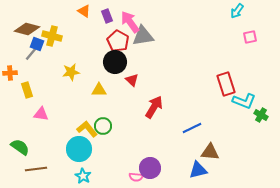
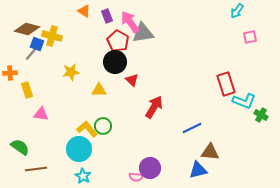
gray triangle: moved 3 px up
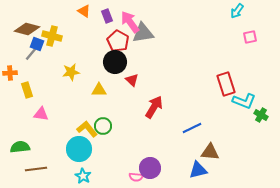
green semicircle: rotated 42 degrees counterclockwise
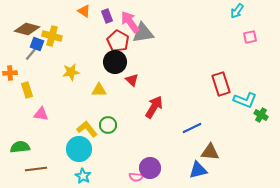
red rectangle: moved 5 px left
cyan L-shape: moved 1 px right, 1 px up
green circle: moved 5 px right, 1 px up
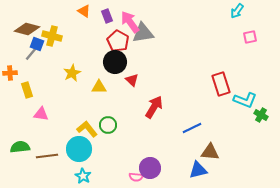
yellow star: moved 1 px right, 1 px down; rotated 18 degrees counterclockwise
yellow triangle: moved 3 px up
brown line: moved 11 px right, 13 px up
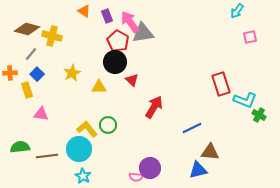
blue square: moved 30 px down; rotated 24 degrees clockwise
green cross: moved 2 px left
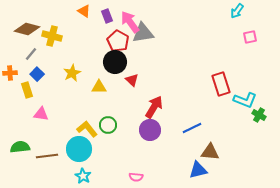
purple circle: moved 38 px up
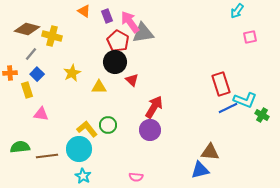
green cross: moved 3 px right
blue line: moved 36 px right, 20 px up
blue triangle: moved 2 px right
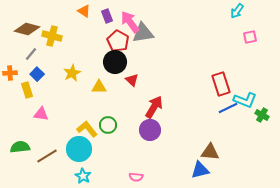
brown line: rotated 25 degrees counterclockwise
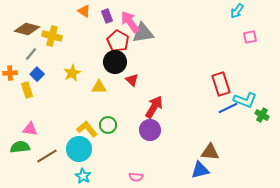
pink triangle: moved 11 px left, 15 px down
